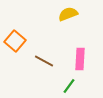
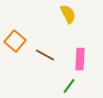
yellow semicircle: rotated 84 degrees clockwise
brown line: moved 1 px right, 6 px up
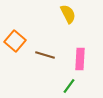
brown line: rotated 12 degrees counterclockwise
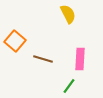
brown line: moved 2 px left, 4 px down
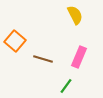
yellow semicircle: moved 7 px right, 1 px down
pink rectangle: moved 1 px left, 2 px up; rotated 20 degrees clockwise
green line: moved 3 px left
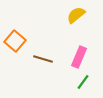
yellow semicircle: moved 1 px right; rotated 102 degrees counterclockwise
green line: moved 17 px right, 4 px up
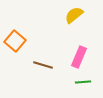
yellow semicircle: moved 2 px left
brown line: moved 6 px down
green line: rotated 49 degrees clockwise
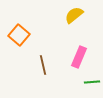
orange square: moved 4 px right, 6 px up
brown line: rotated 60 degrees clockwise
green line: moved 9 px right
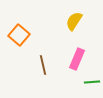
yellow semicircle: moved 6 px down; rotated 18 degrees counterclockwise
pink rectangle: moved 2 px left, 2 px down
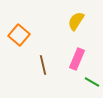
yellow semicircle: moved 2 px right
green line: rotated 35 degrees clockwise
